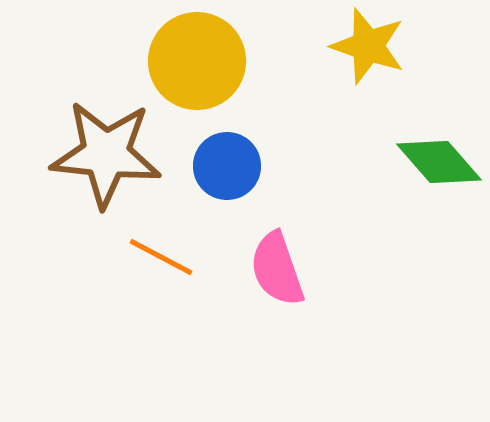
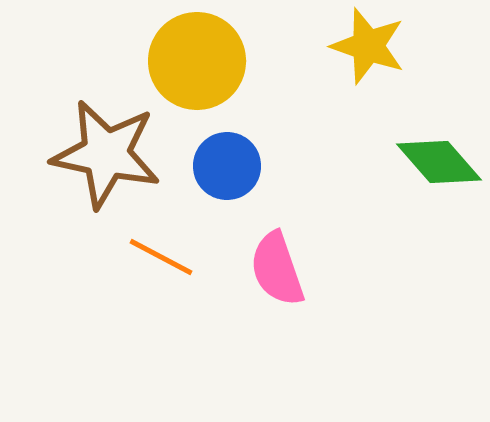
brown star: rotated 6 degrees clockwise
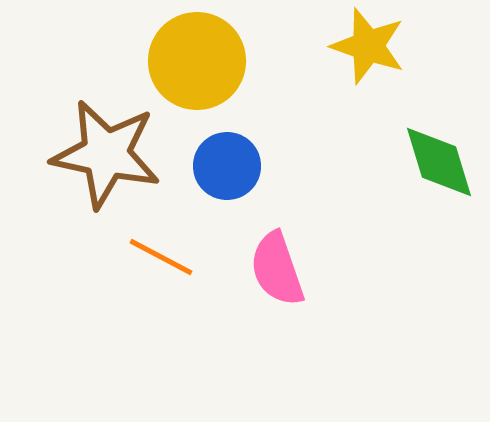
green diamond: rotated 24 degrees clockwise
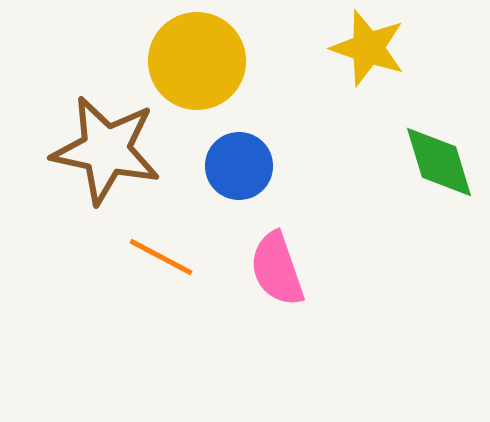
yellow star: moved 2 px down
brown star: moved 4 px up
blue circle: moved 12 px right
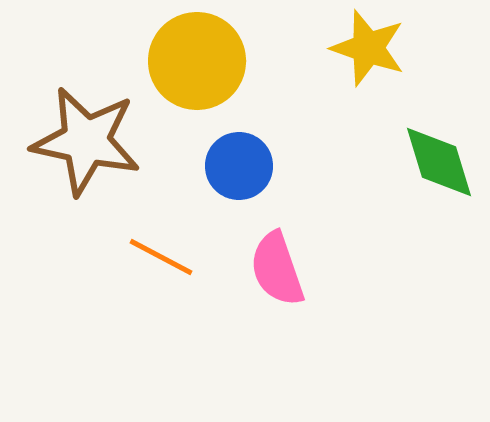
brown star: moved 20 px left, 9 px up
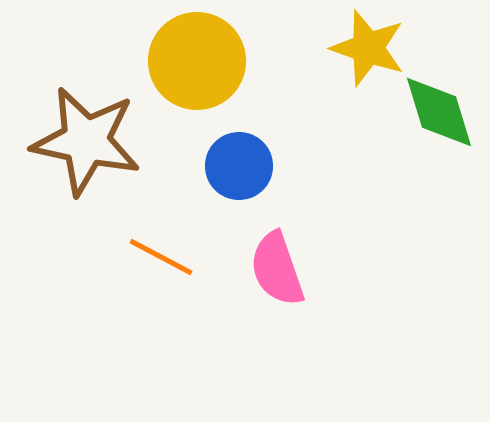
green diamond: moved 50 px up
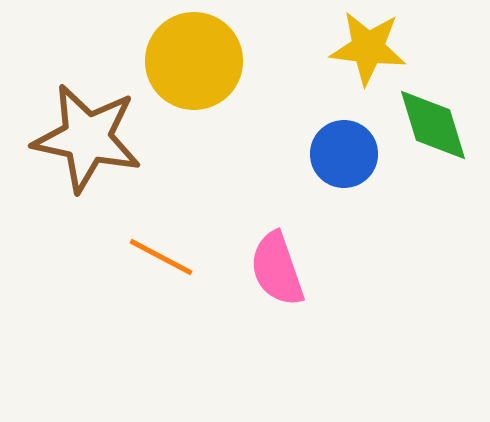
yellow star: rotated 12 degrees counterclockwise
yellow circle: moved 3 px left
green diamond: moved 6 px left, 13 px down
brown star: moved 1 px right, 3 px up
blue circle: moved 105 px right, 12 px up
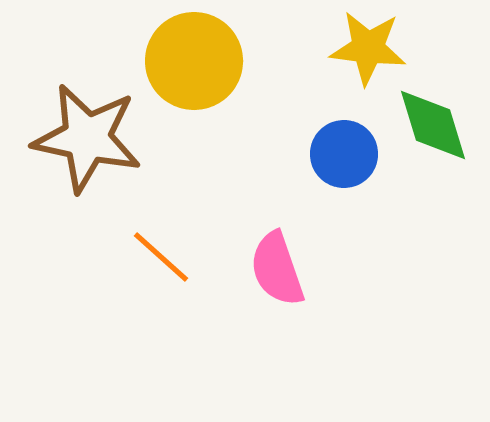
orange line: rotated 14 degrees clockwise
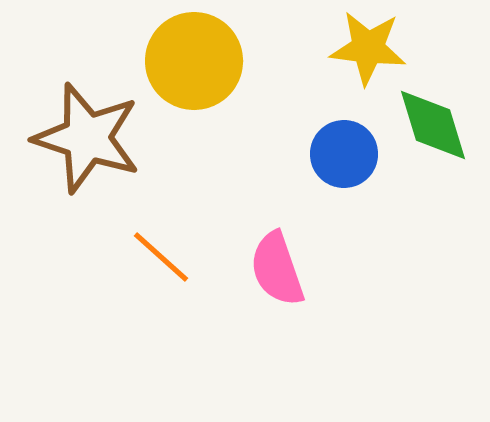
brown star: rotated 6 degrees clockwise
